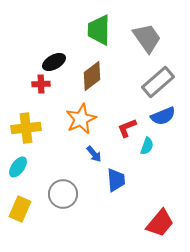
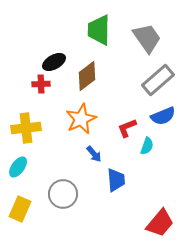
brown diamond: moved 5 px left
gray rectangle: moved 2 px up
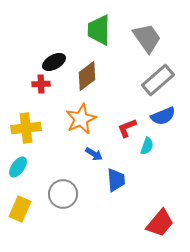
blue arrow: rotated 18 degrees counterclockwise
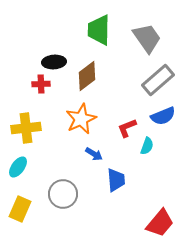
black ellipse: rotated 25 degrees clockwise
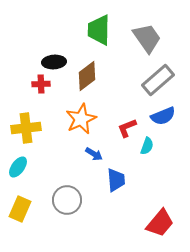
gray circle: moved 4 px right, 6 px down
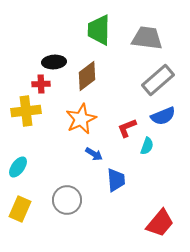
gray trapezoid: rotated 48 degrees counterclockwise
yellow cross: moved 17 px up
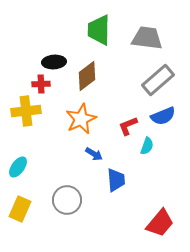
red L-shape: moved 1 px right, 2 px up
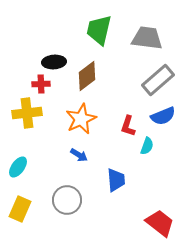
green trapezoid: rotated 12 degrees clockwise
yellow cross: moved 1 px right, 2 px down
red L-shape: rotated 50 degrees counterclockwise
blue arrow: moved 15 px left, 1 px down
red trapezoid: rotated 92 degrees counterclockwise
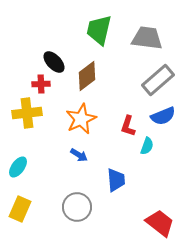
black ellipse: rotated 50 degrees clockwise
gray circle: moved 10 px right, 7 px down
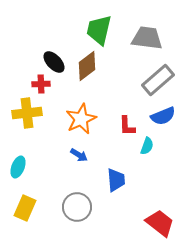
brown diamond: moved 10 px up
red L-shape: moved 1 px left; rotated 20 degrees counterclockwise
cyan ellipse: rotated 15 degrees counterclockwise
yellow rectangle: moved 5 px right, 1 px up
